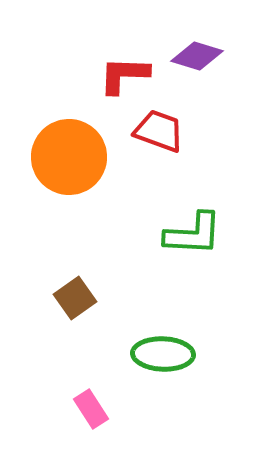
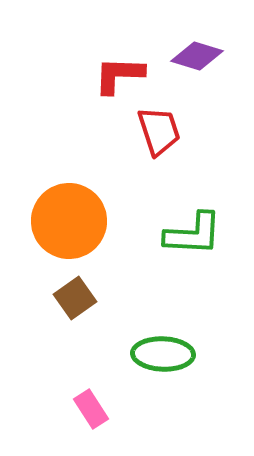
red L-shape: moved 5 px left
red trapezoid: rotated 52 degrees clockwise
orange circle: moved 64 px down
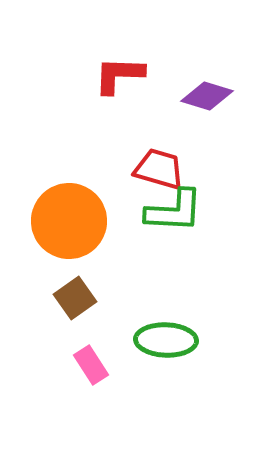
purple diamond: moved 10 px right, 40 px down
red trapezoid: moved 38 px down; rotated 56 degrees counterclockwise
green L-shape: moved 19 px left, 23 px up
green ellipse: moved 3 px right, 14 px up
pink rectangle: moved 44 px up
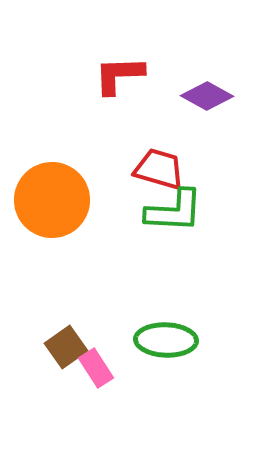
red L-shape: rotated 4 degrees counterclockwise
purple diamond: rotated 12 degrees clockwise
orange circle: moved 17 px left, 21 px up
brown square: moved 9 px left, 49 px down
pink rectangle: moved 5 px right, 3 px down
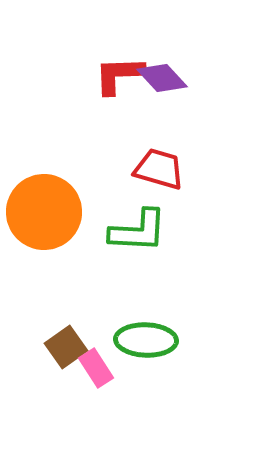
purple diamond: moved 45 px left, 18 px up; rotated 18 degrees clockwise
orange circle: moved 8 px left, 12 px down
green L-shape: moved 36 px left, 20 px down
green ellipse: moved 20 px left
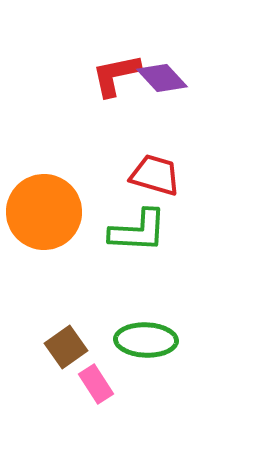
red L-shape: moved 3 px left; rotated 10 degrees counterclockwise
red trapezoid: moved 4 px left, 6 px down
pink rectangle: moved 16 px down
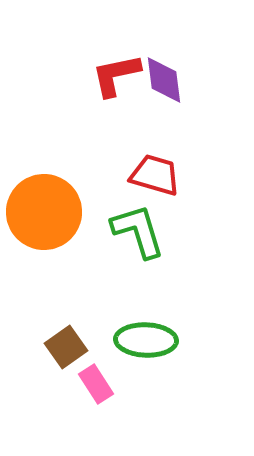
purple diamond: moved 2 px right, 2 px down; rotated 36 degrees clockwise
green L-shape: rotated 110 degrees counterclockwise
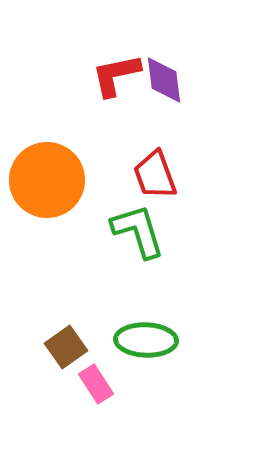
red trapezoid: rotated 126 degrees counterclockwise
orange circle: moved 3 px right, 32 px up
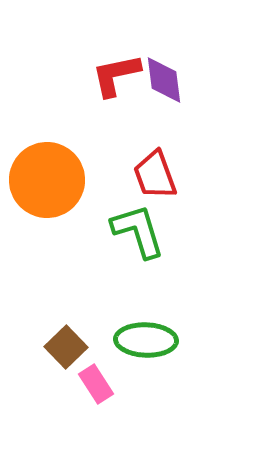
brown square: rotated 9 degrees counterclockwise
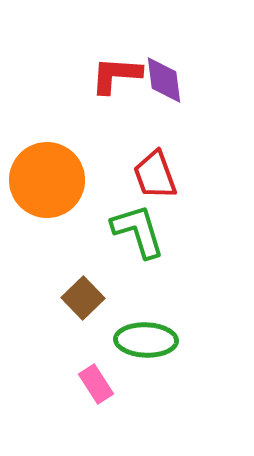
red L-shape: rotated 16 degrees clockwise
brown square: moved 17 px right, 49 px up
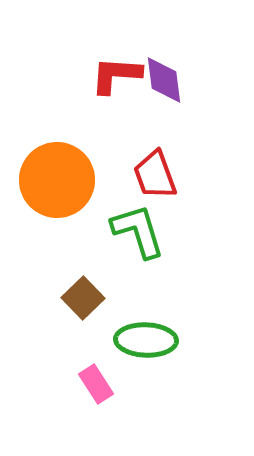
orange circle: moved 10 px right
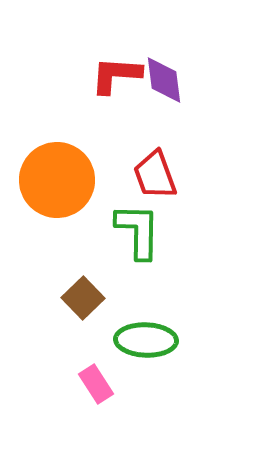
green L-shape: rotated 18 degrees clockwise
